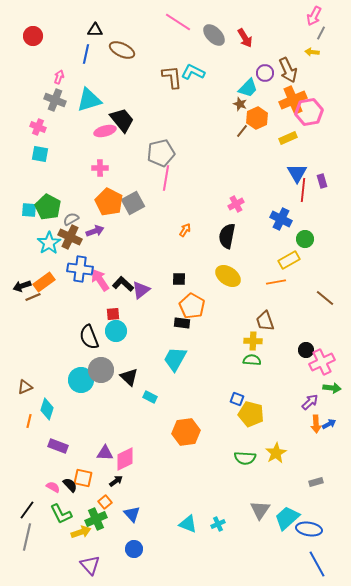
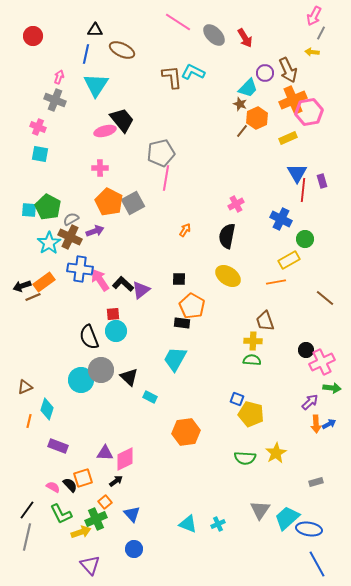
cyan triangle at (89, 100): moved 7 px right, 15 px up; rotated 40 degrees counterclockwise
orange square at (83, 478): rotated 30 degrees counterclockwise
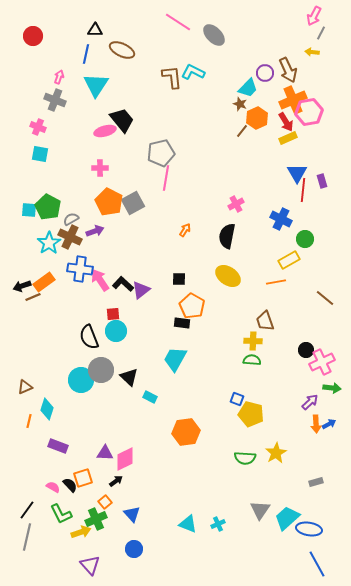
red arrow at (245, 38): moved 41 px right, 84 px down
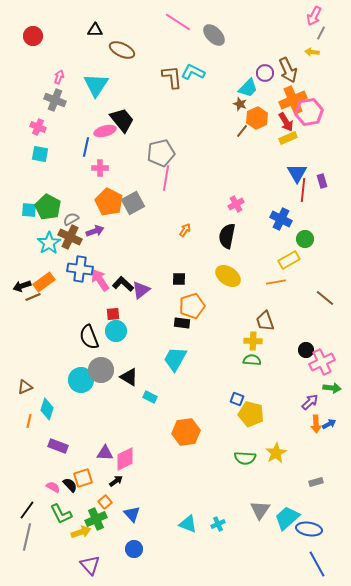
blue line at (86, 54): moved 93 px down
orange pentagon at (192, 306): rotated 25 degrees clockwise
black triangle at (129, 377): rotated 12 degrees counterclockwise
